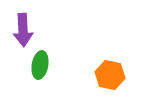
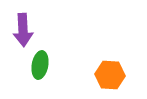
orange hexagon: rotated 8 degrees counterclockwise
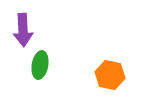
orange hexagon: rotated 8 degrees clockwise
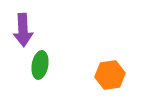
orange hexagon: rotated 20 degrees counterclockwise
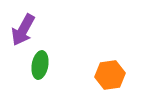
purple arrow: rotated 32 degrees clockwise
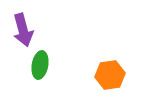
purple arrow: rotated 44 degrees counterclockwise
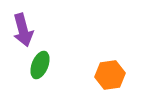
green ellipse: rotated 12 degrees clockwise
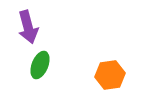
purple arrow: moved 5 px right, 3 px up
